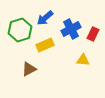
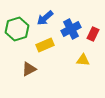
green hexagon: moved 3 px left, 1 px up
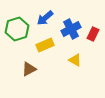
yellow triangle: moved 8 px left; rotated 24 degrees clockwise
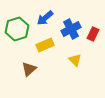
yellow triangle: rotated 16 degrees clockwise
brown triangle: rotated 14 degrees counterclockwise
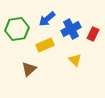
blue arrow: moved 2 px right, 1 px down
green hexagon: rotated 10 degrees clockwise
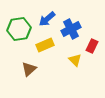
green hexagon: moved 2 px right
red rectangle: moved 1 px left, 12 px down
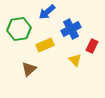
blue arrow: moved 7 px up
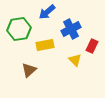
yellow rectangle: rotated 12 degrees clockwise
brown triangle: moved 1 px down
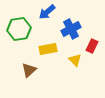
yellow rectangle: moved 3 px right, 4 px down
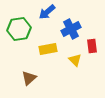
red rectangle: rotated 32 degrees counterclockwise
brown triangle: moved 8 px down
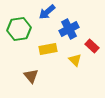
blue cross: moved 2 px left
red rectangle: rotated 40 degrees counterclockwise
brown triangle: moved 2 px right, 2 px up; rotated 28 degrees counterclockwise
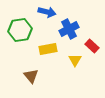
blue arrow: rotated 126 degrees counterclockwise
green hexagon: moved 1 px right, 1 px down
yellow triangle: rotated 16 degrees clockwise
